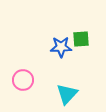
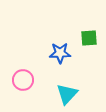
green square: moved 8 px right, 1 px up
blue star: moved 1 px left, 6 px down
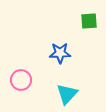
green square: moved 17 px up
pink circle: moved 2 px left
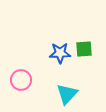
green square: moved 5 px left, 28 px down
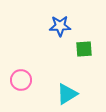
blue star: moved 27 px up
cyan triangle: rotated 15 degrees clockwise
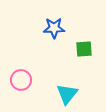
blue star: moved 6 px left, 2 px down
cyan triangle: rotated 20 degrees counterclockwise
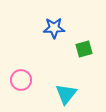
green square: rotated 12 degrees counterclockwise
cyan triangle: moved 1 px left
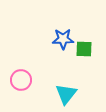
blue star: moved 9 px right, 11 px down
green square: rotated 18 degrees clockwise
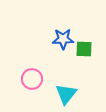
pink circle: moved 11 px right, 1 px up
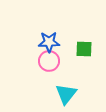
blue star: moved 14 px left, 3 px down
pink circle: moved 17 px right, 18 px up
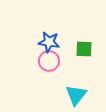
blue star: rotated 10 degrees clockwise
cyan triangle: moved 10 px right, 1 px down
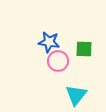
pink circle: moved 9 px right
